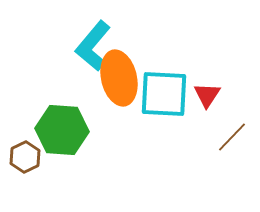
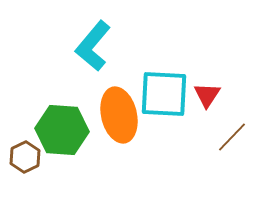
orange ellipse: moved 37 px down
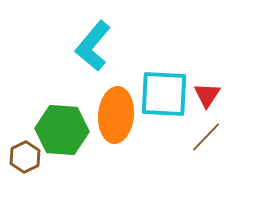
orange ellipse: moved 3 px left; rotated 18 degrees clockwise
brown line: moved 26 px left
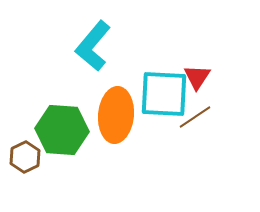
red triangle: moved 10 px left, 18 px up
brown line: moved 11 px left, 20 px up; rotated 12 degrees clockwise
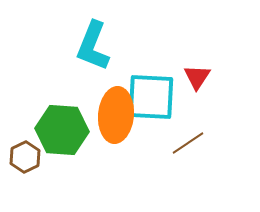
cyan L-shape: rotated 18 degrees counterclockwise
cyan square: moved 13 px left, 3 px down
brown line: moved 7 px left, 26 px down
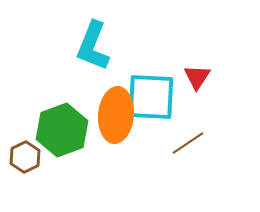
green hexagon: rotated 24 degrees counterclockwise
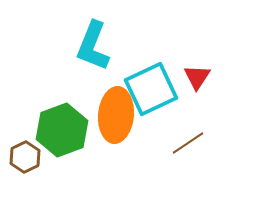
cyan square: moved 8 px up; rotated 28 degrees counterclockwise
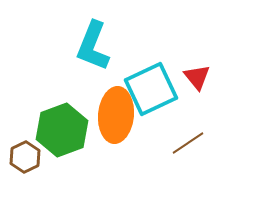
red triangle: rotated 12 degrees counterclockwise
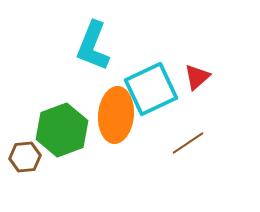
red triangle: rotated 28 degrees clockwise
brown hexagon: rotated 20 degrees clockwise
